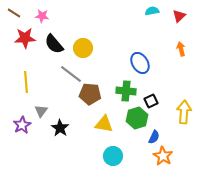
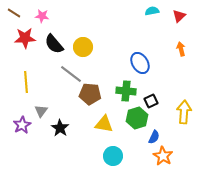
yellow circle: moved 1 px up
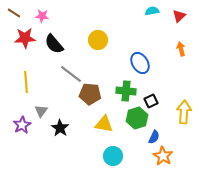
yellow circle: moved 15 px right, 7 px up
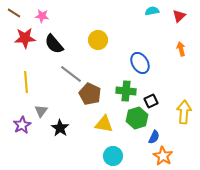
brown pentagon: rotated 20 degrees clockwise
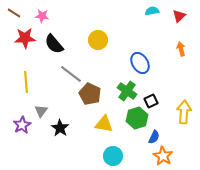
green cross: moved 1 px right; rotated 30 degrees clockwise
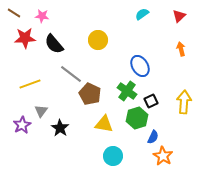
cyan semicircle: moved 10 px left, 3 px down; rotated 24 degrees counterclockwise
blue ellipse: moved 3 px down
yellow line: moved 4 px right, 2 px down; rotated 75 degrees clockwise
yellow arrow: moved 10 px up
blue semicircle: moved 1 px left
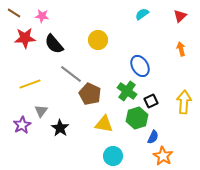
red triangle: moved 1 px right
